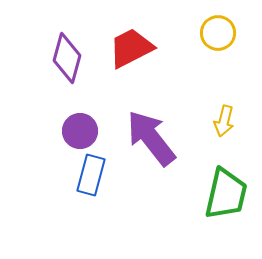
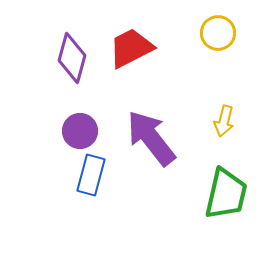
purple diamond: moved 5 px right
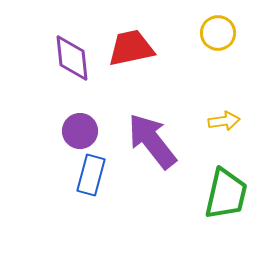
red trapezoid: rotated 15 degrees clockwise
purple diamond: rotated 21 degrees counterclockwise
yellow arrow: rotated 112 degrees counterclockwise
purple arrow: moved 1 px right, 3 px down
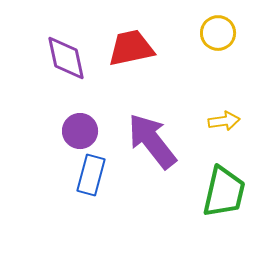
purple diamond: moved 6 px left; rotated 6 degrees counterclockwise
green trapezoid: moved 2 px left, 2 px up
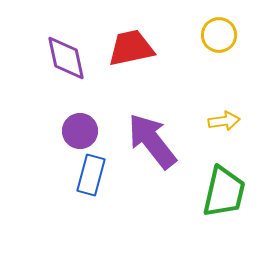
yellow circle: moved 1 px right, 2 px down
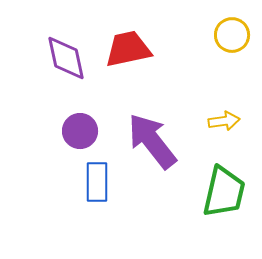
yellow circle: moved 13 px right
red trapezoid: moved 3 px left, 1 px down
blue rectangle: moved 6 px right, 7 px down; rotated 15 degrees counterclockwise
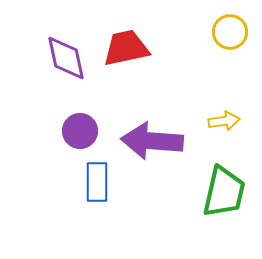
yellow circle: moved 2 px left, 3 px up
red trapezoid: moved 2 px left, 1 px up
purple arrow: rotated 48 degrees counterclockwise
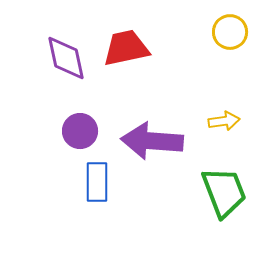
green trapezoid: rotated 34 degrees counterclockwise
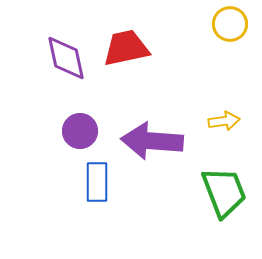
yellow circle: moved 8 px up
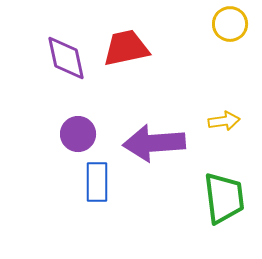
purple circle: moved 2 px left, 3 px down
purple arrow: moved 2 px right, 2 px down; rotated 8 degrees counterclockwise
green trapezoid: moved 6 px down; rotated 14 degrees clockwise
